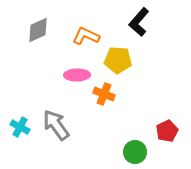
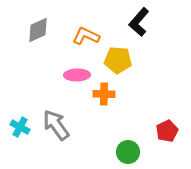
orange cross: rotated 20 degrees counterclockwise
green circle: moved 7 px left
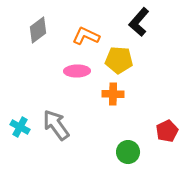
gray diamond: rotated 12 degrees counterclockwise
yellow pentagon: moved 1 px right
pink ellipse: moved 4 px up
orange cross: moved 9 px right
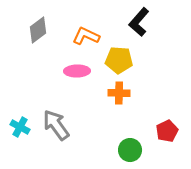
orange cross: moved 6 px right, 1 px up
green circle: moved 2 px right, 2 px up
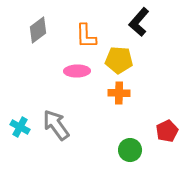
orange L-shape: rotated 116 degrees counterclockwise
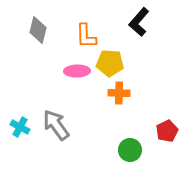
gray diamond: rotated 40 degrees counterclockwise
yellow pentagon: moved 9 px left, 3 px down
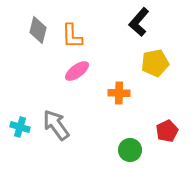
orange L-shape: moved 14 px left
yellow pentagon: moved 45 px right; rotated 16 degrees counterclockwise
pink ellipse: rotated 35 degrees counterclockwise
cyan cross: rotated 12 degrees counterclockwise
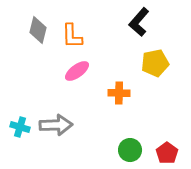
gray arrow: rotated 124 degrees clockwise
red pentagon: moved 22 px down; rotated 10 degrees counterclockwise
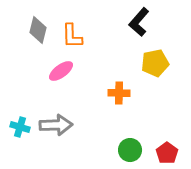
pink ellipse: moved 16 px left
